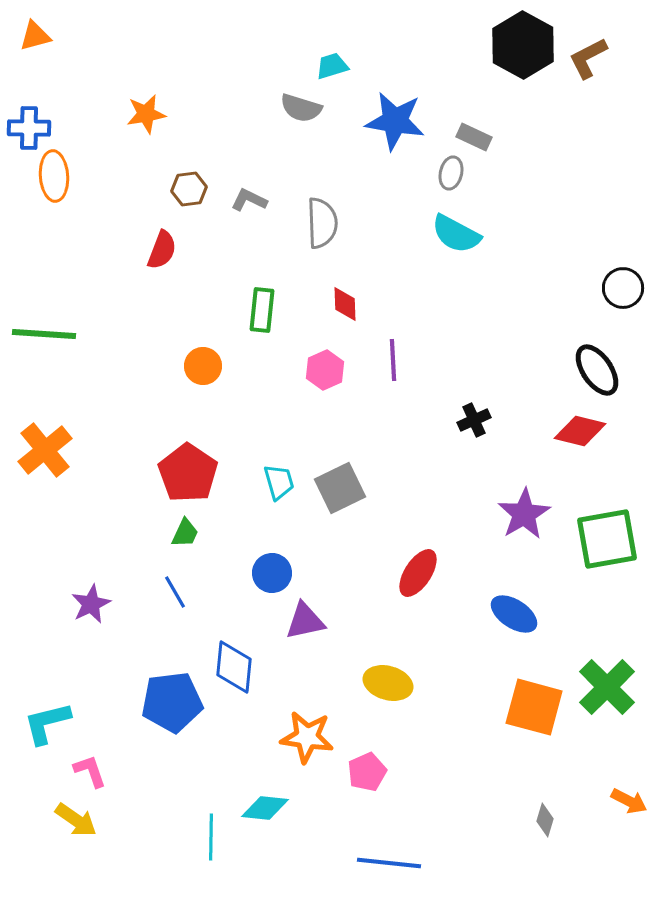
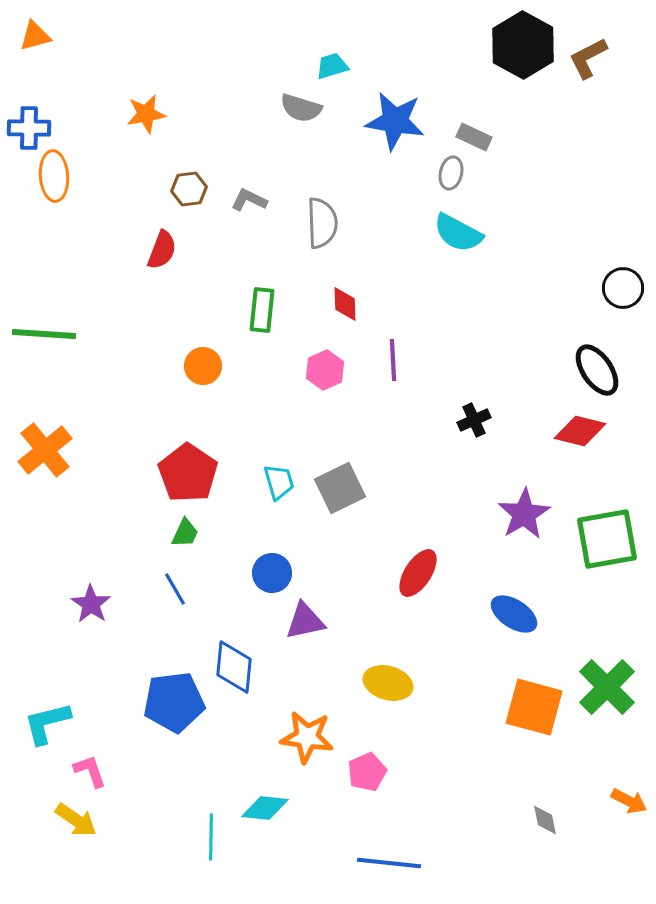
cyan semicircle at (456, 234): moved 2 px right, 1 px up
blue line at (175, 592): moved 3 px up
purple star at (91, 604): rotated 12 degrees counterclockwise
blue pentagon at (172, 702): moved 2 px right
gray diamond at (545, 820): rotated 28 degrees counterclockwise
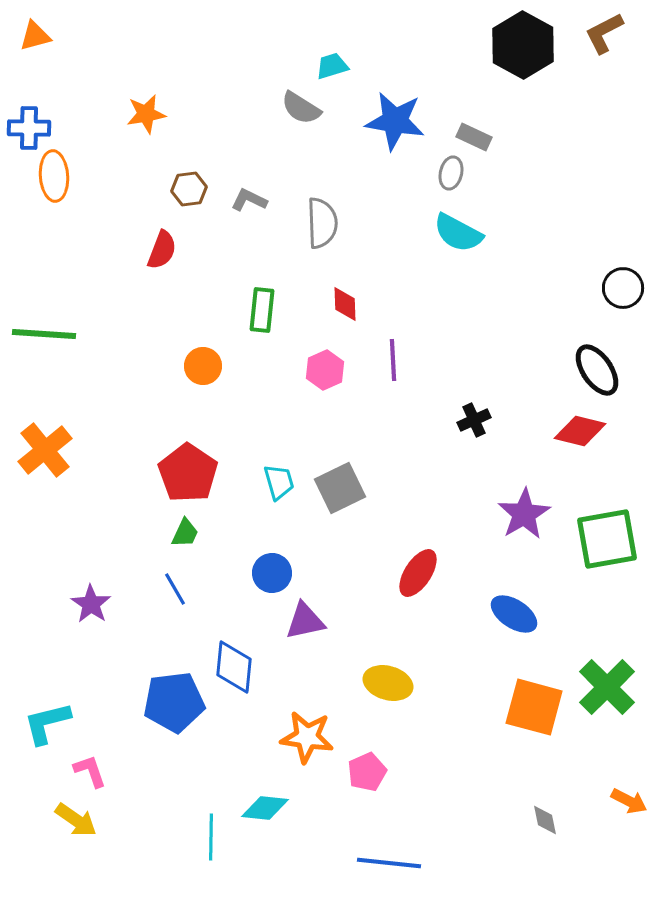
brown L-shape at (588, 58): moved 16 px right, 25 px up
gray semicircle at (301, 108): rotated 15 degrees clockwise
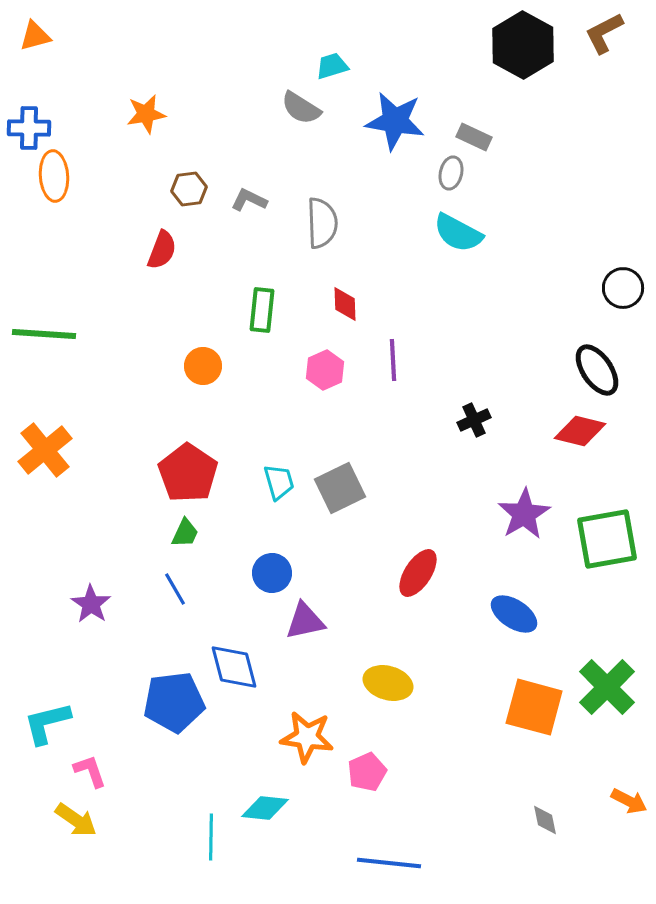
blue diamond at (234, 667): rotated 20 degrees counterclockwise
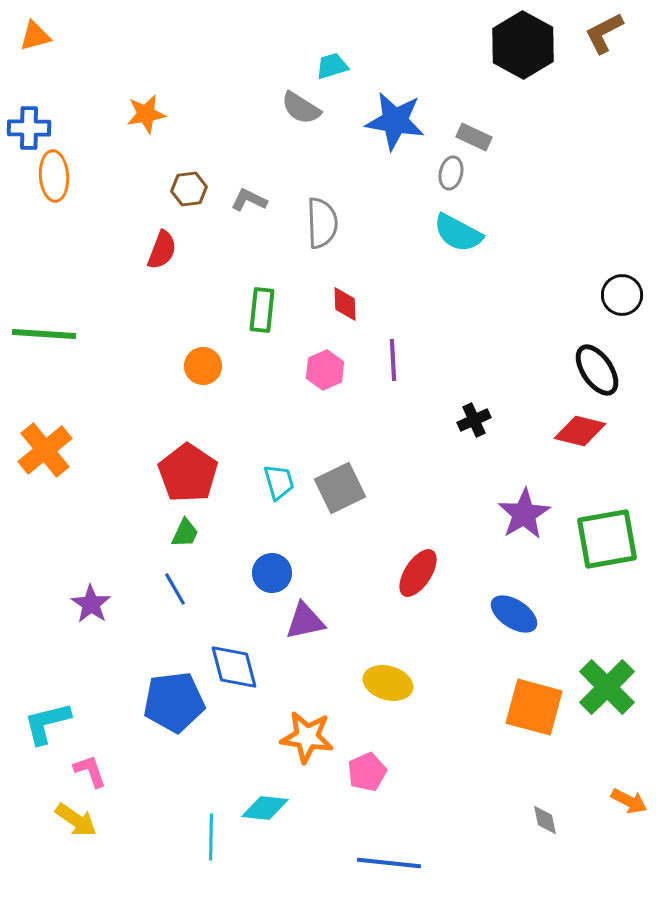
black circle at (623, 288): moved 1 px left, 7 px down
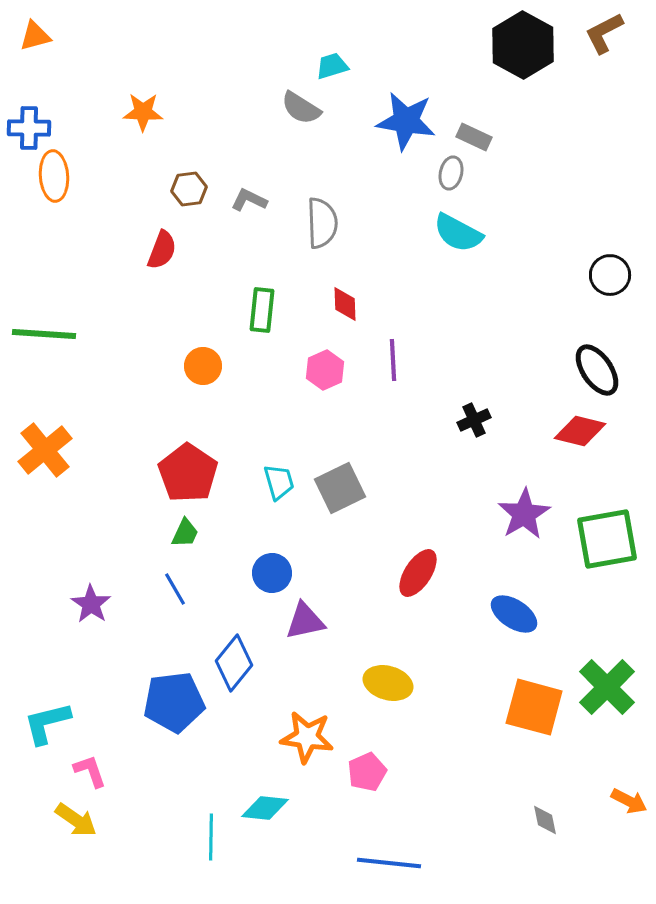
orange star at (146, 114): moved 3 px left, 2 px up; rotated 12 degrees clockwise
blue star at (395, 121): moved 11 px right
black circle at (622, 295): moved 12 px left, 20 px up
blue diamond at (234, 667): moved 4 px up; rotated 54 degrees clockwise
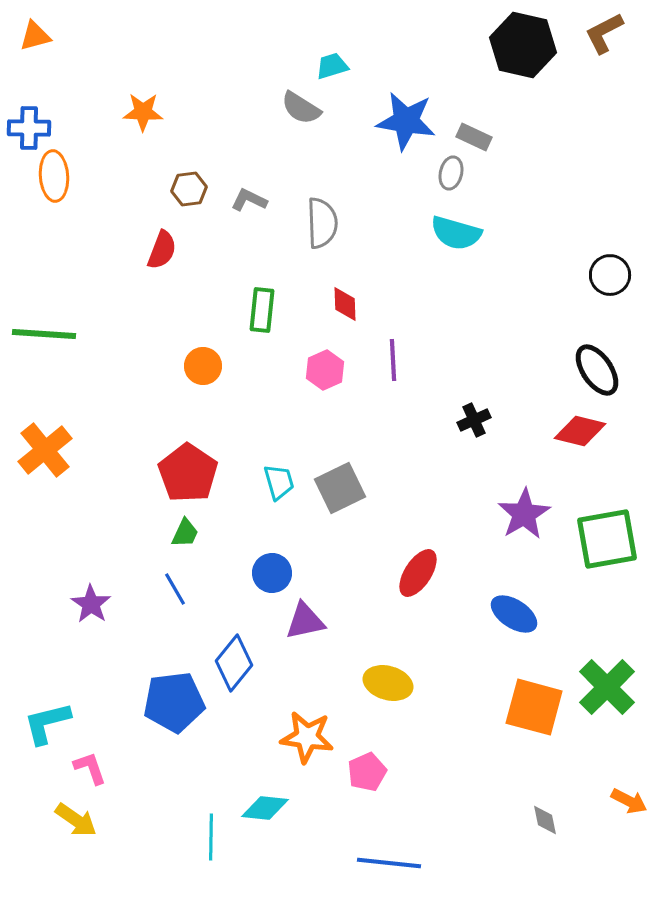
black hexagon at (523, 45): rotated 16 degrees counterclockwise
cyan semicircle at (458, 233): moved 2 px left; rotated 12 degrees counterclockwise
pink L-shape at (90, 771): moved 3 px up
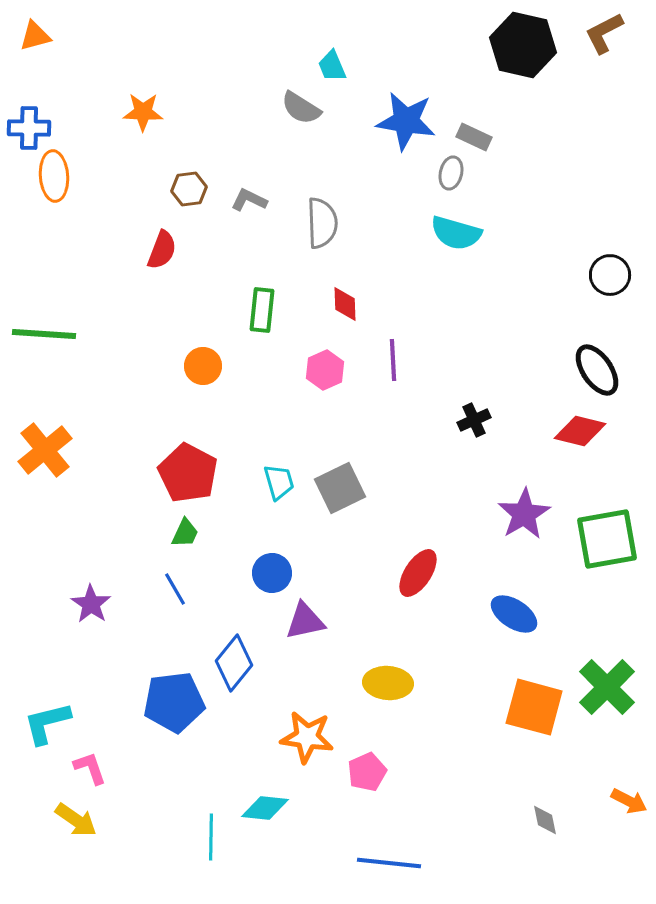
cyan trapezoid at (332, 66): rotated 96 degrees counterclockwise
red pentagon at (188, 473): rotated 6 degrees counterclockwise
yellow ellipse at (388, 683): rotated 12 degrees counterclockwise
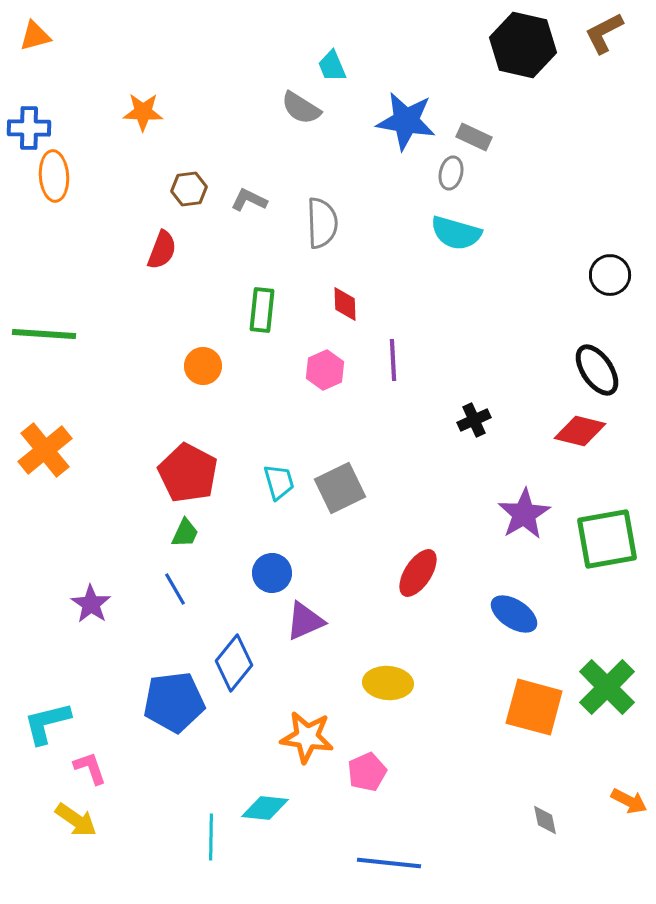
purple triangle at (305, 621): rotated 12 degrees counterclockwise
